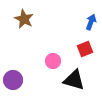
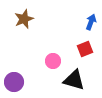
brown star: rotated 24 degrees clockwise
purple circle: moved 1 px right, 2 px down
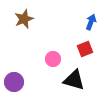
pink circle: moved 2 px up
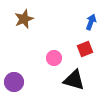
pink circle: moved 1 px right, 1 px up
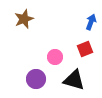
pink circle: moved 1 px right, 1 px up
purple circle: moved 22 px right, 3 px up
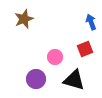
blue arrow: rotated 42 degrees counterclockwise
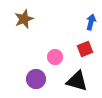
blue arrow: rotated 35 degrees clockwise
black triangle: moved 3 px right, 1 px down
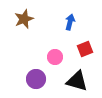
blue arrow: moved 21 px left
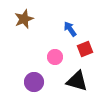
blue arrow: moved 7 px down; rotated 49 degrees counterclockwise
purple circle: moved 2 px left, 3 px down
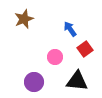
red square: rotated 14 degrees counterclockwise
black triangle: rotated 10 degrees counterclockwise
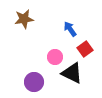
brown star: rotated 12 degrees clockwise
black triangle: moved 5 px left, 8 px up; rotated 20 degrees clockwise
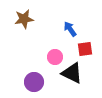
red square: rotated 28 degrees clockwise
